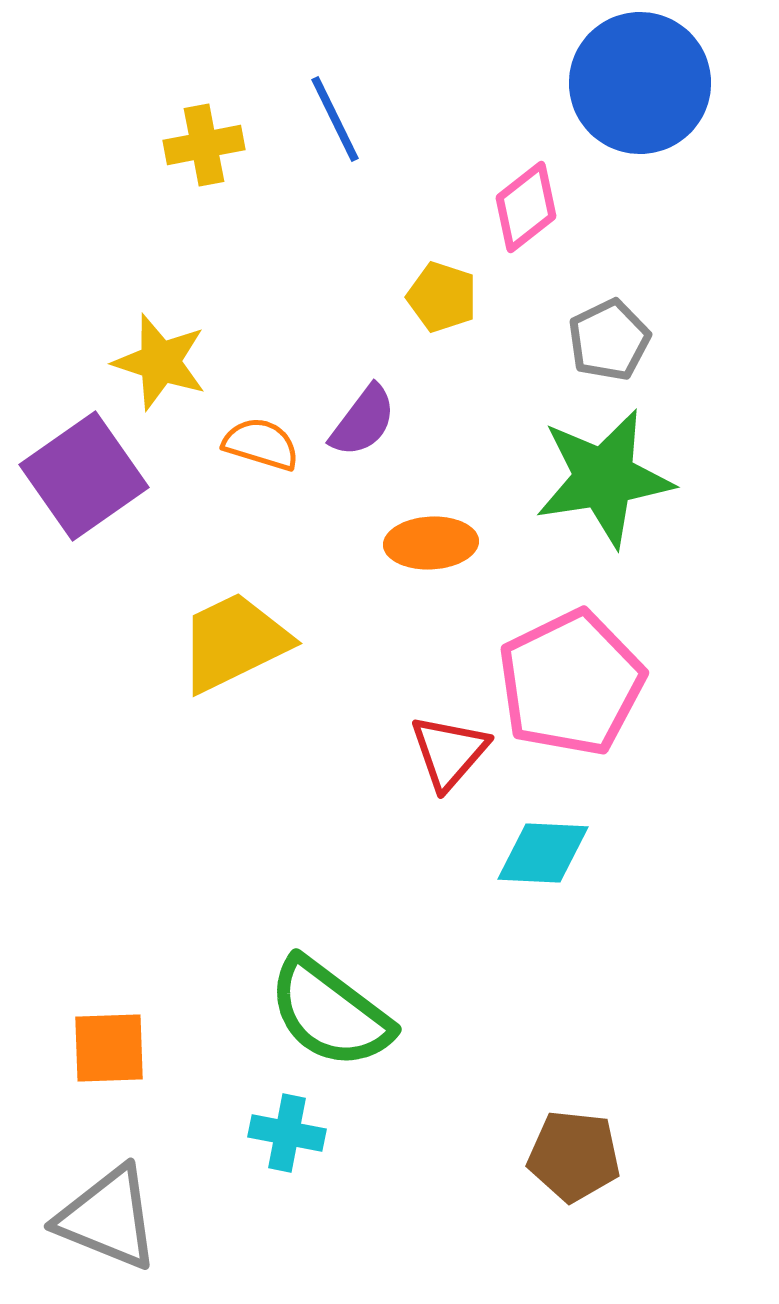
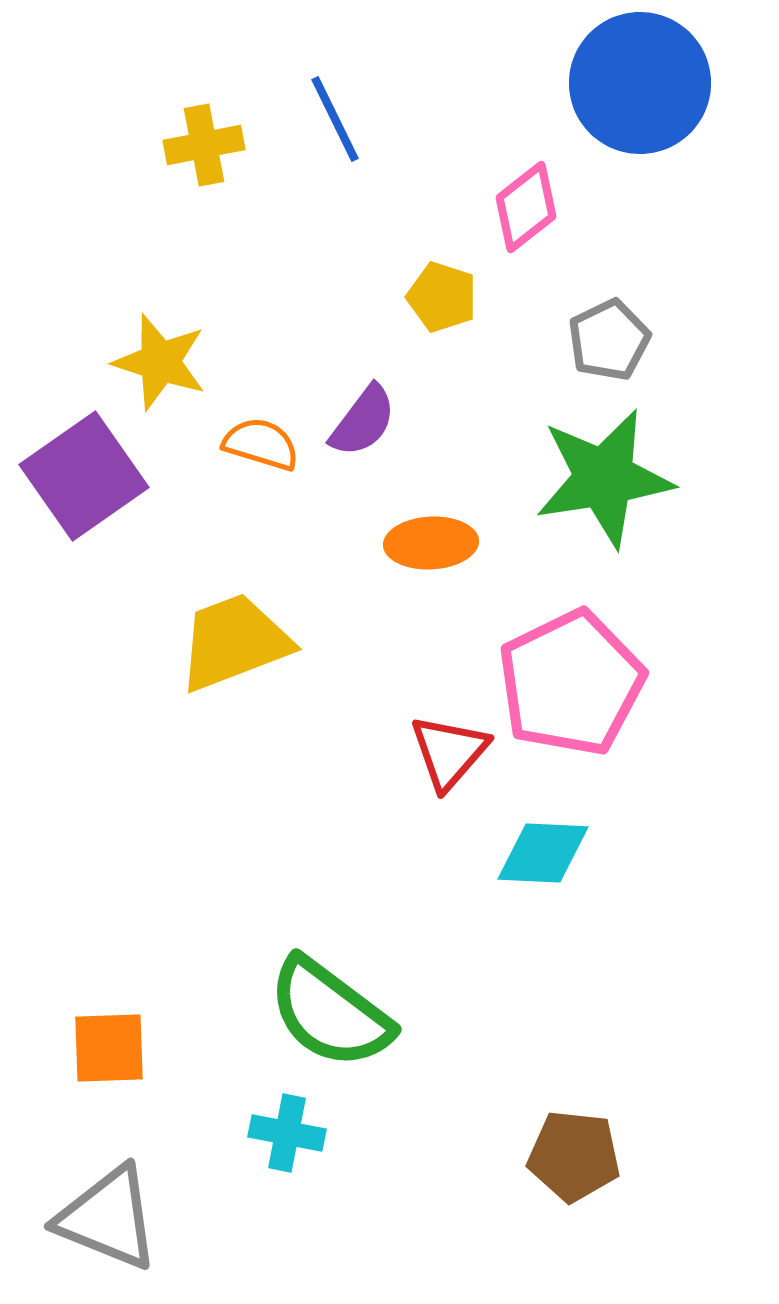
yellow trapezoid: rotated 5 degrees clockwise
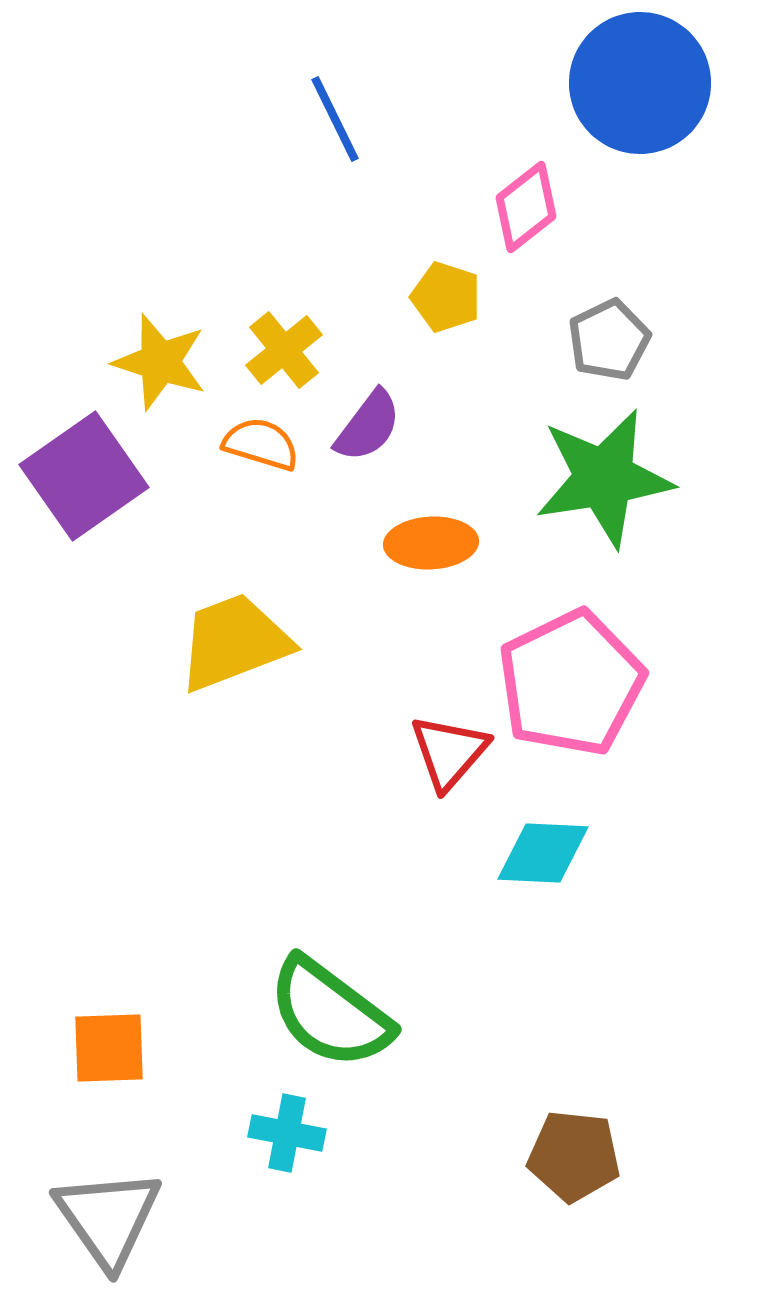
yellow cross: moved 80 px right, 205 px down; rotated 28 degrees counterclockwise
yellow pentagon: moved 4 px right
purple semicircle: moved 5 px right, 5 px down
gray triangle: rotated 33 degrees clockwise
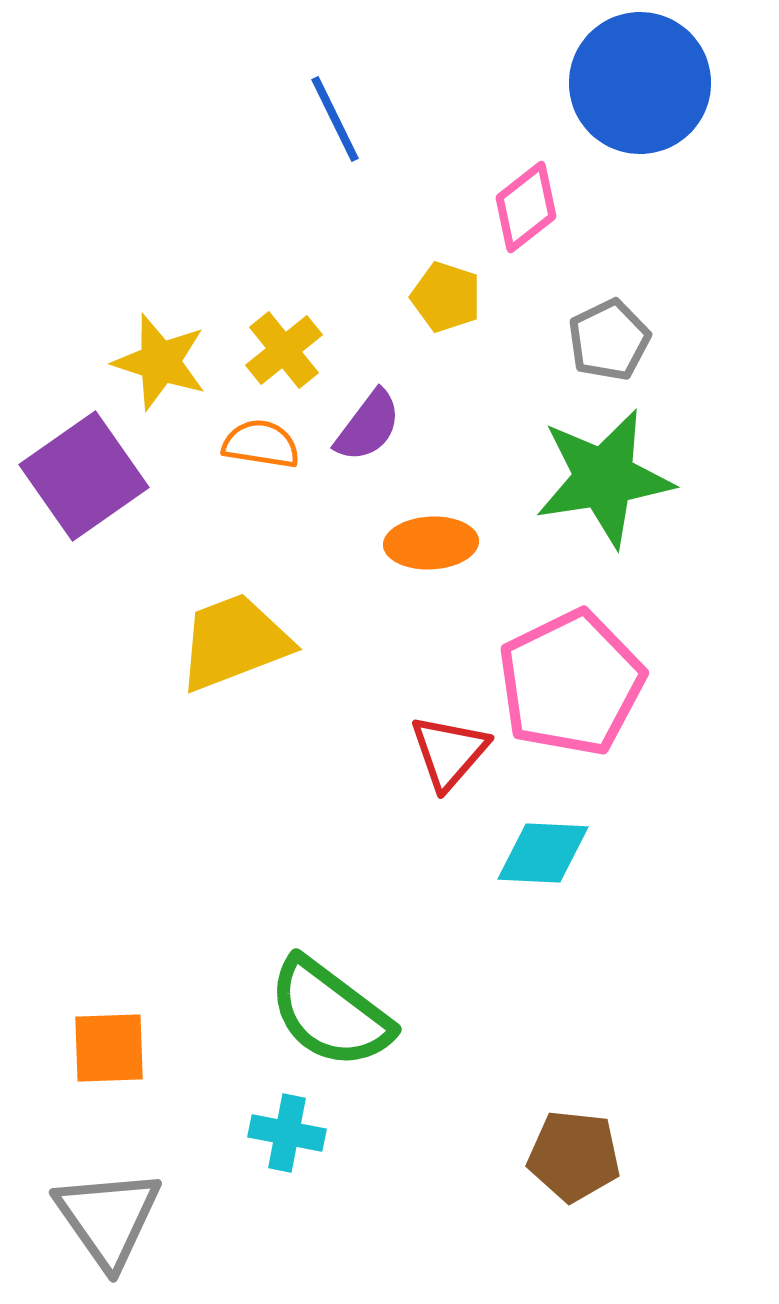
orange semicircle: rotated 8 degrees counterclockwise
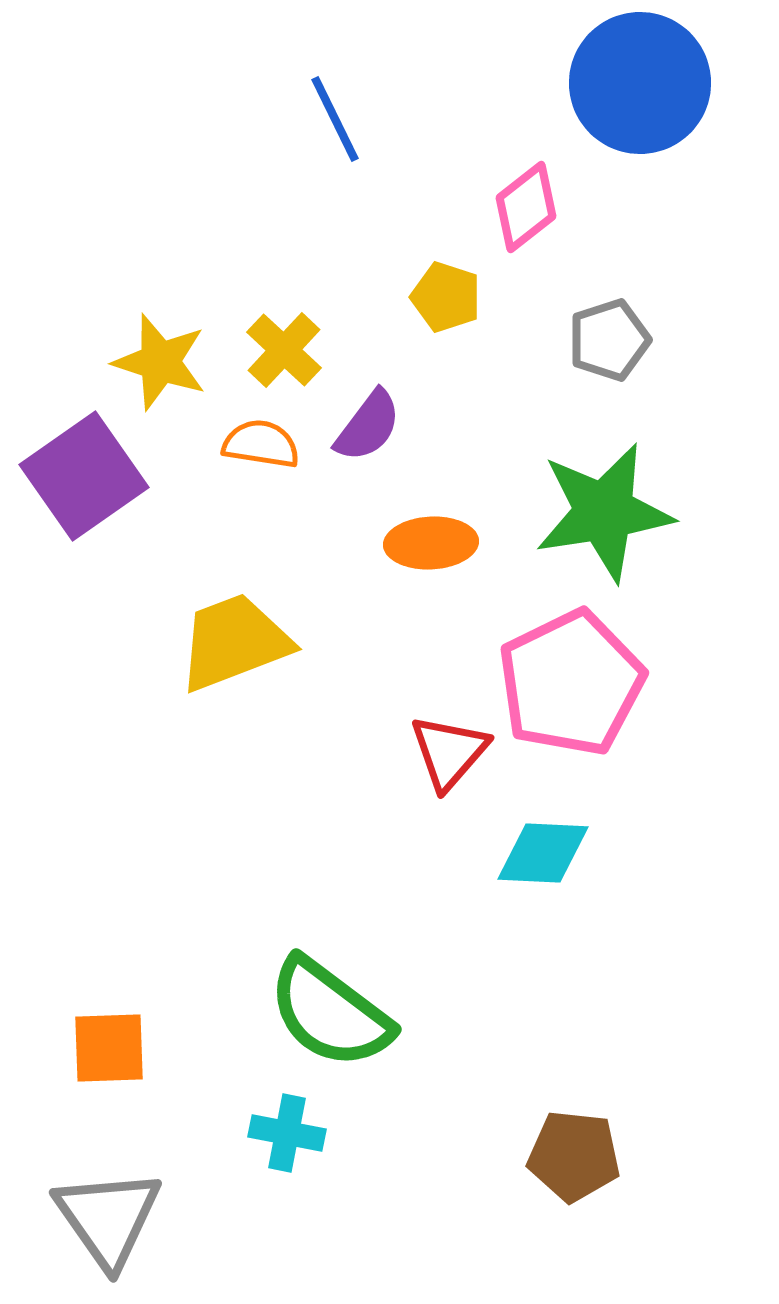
gray pentagon: rotated 8 degrees clockwise
yellow cross: rotated 8 degrees counterclockwise
green star: moved 34 px down
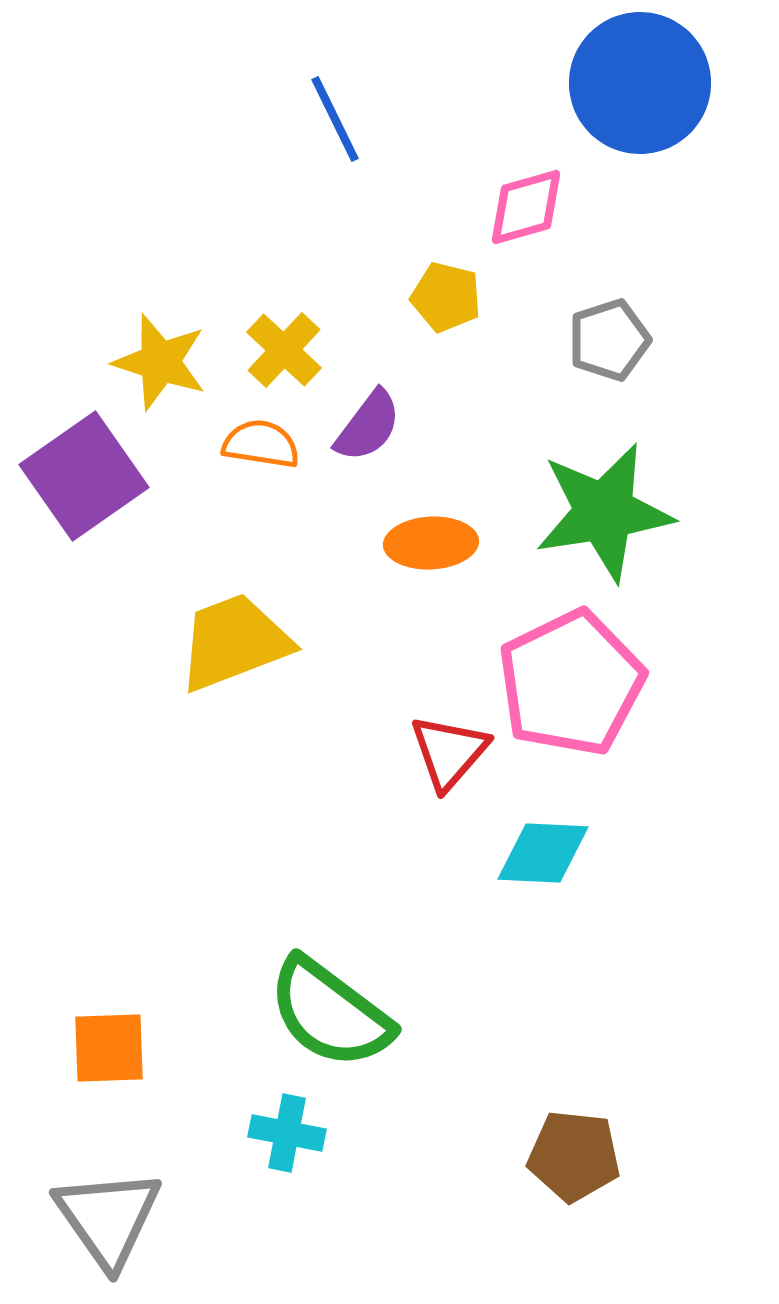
pink diamond: rotated 22 degrees clockwise
yellow pentagon: rotated 4 degrees counterclockwise
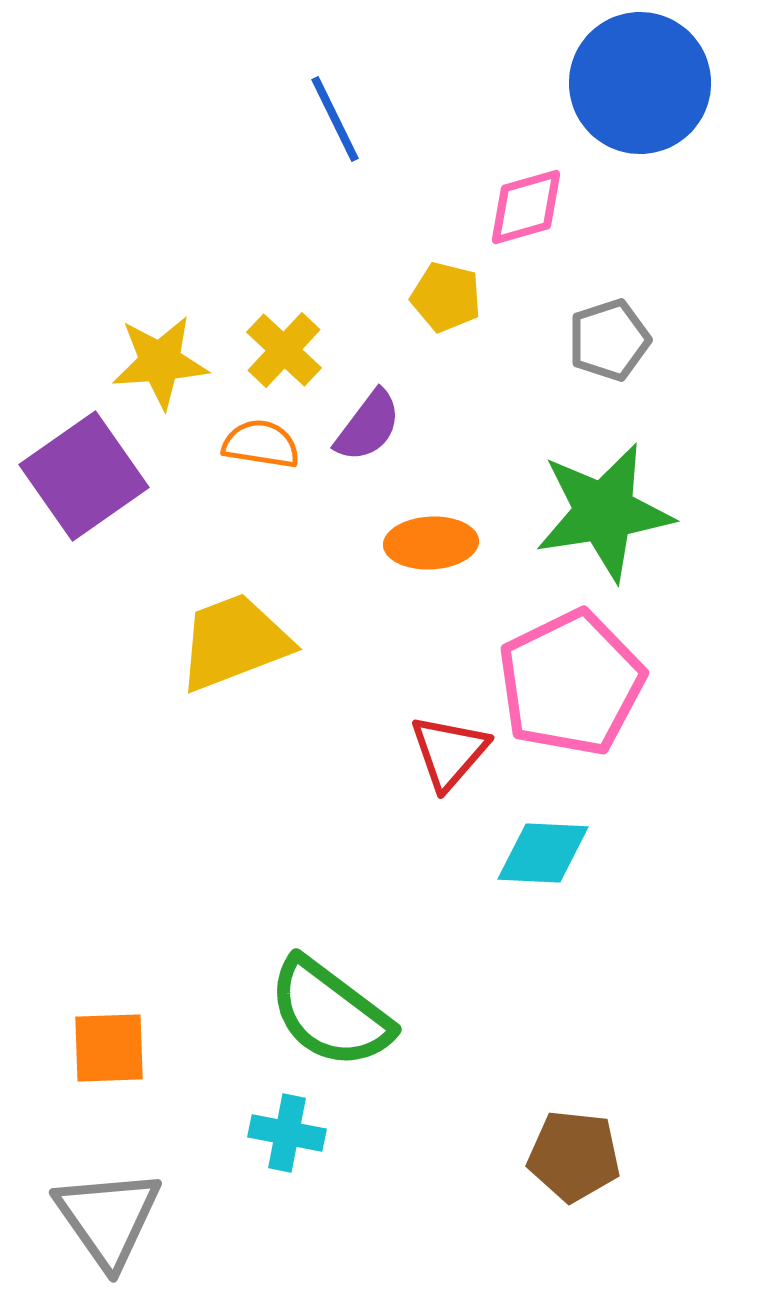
yellow star: rotated 22 degrees counterclockwise
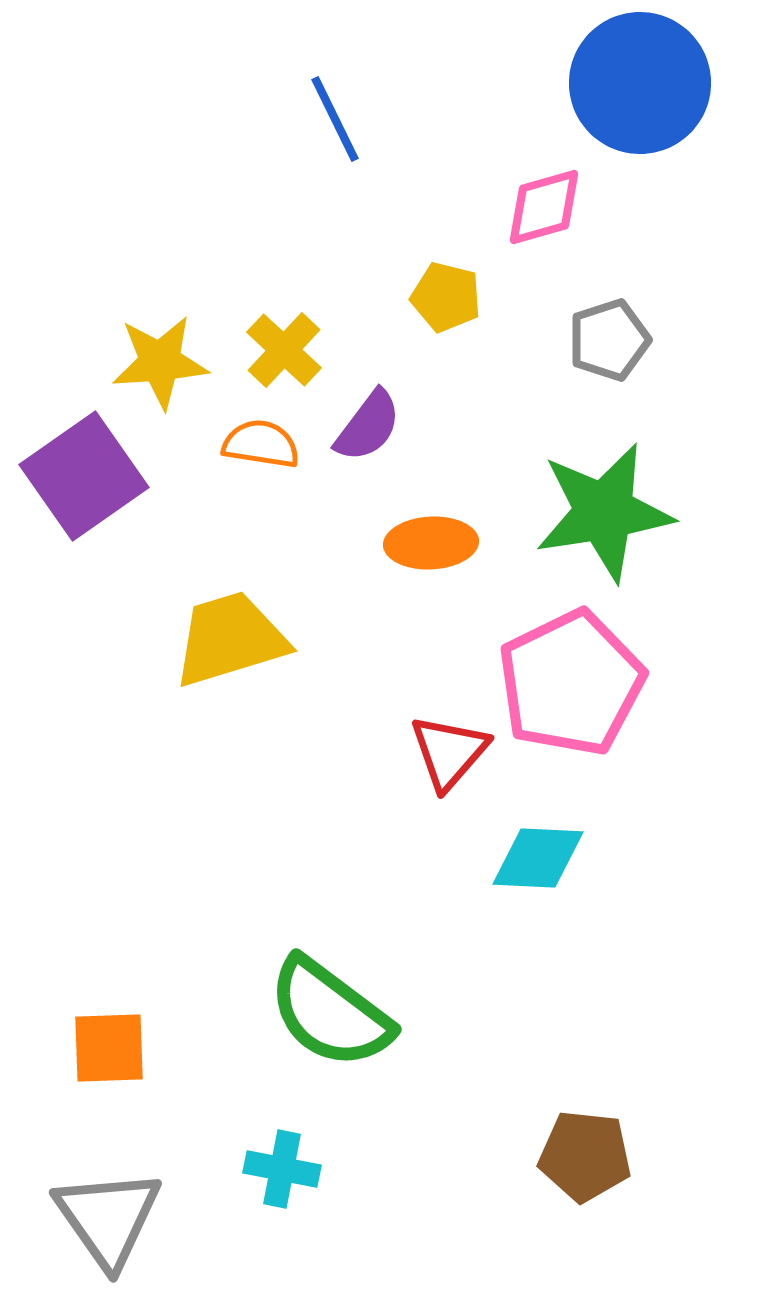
pink diamond: moved 18 px right
yellow trapezoid: moved 4 px left, 3 px up; rotated 4 degrees clockwise
cyan diamond: moved 5 px left, 5 px down
cyan cross: moved 5 px left, 36 px down
brown pentagon: moved 11 px right
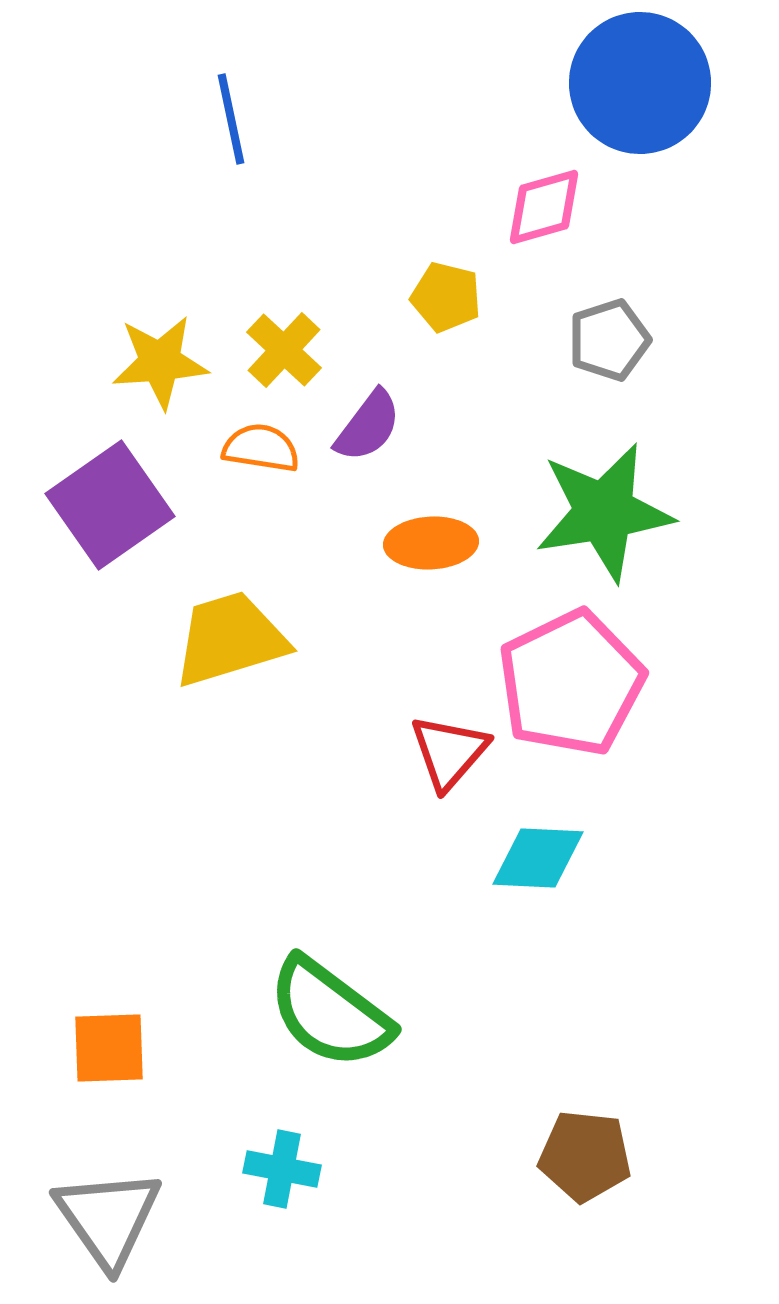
blue line: moved 104 px left; rotated 14 degrees clockwise
orange semicircle: moved 4 px down
purple square: moved 26 px right, 29 px down
